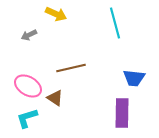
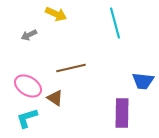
blue trapezoid: moved 9 px right, 3 px down
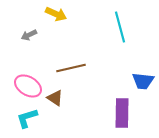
cyan line: moved 5 px right, 4 px down
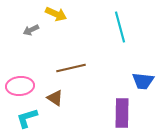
gray arrow: moved 2 px right, 5 px up
pink ellipse: moved 8 px left; rotated 36 degrees counterclockwise
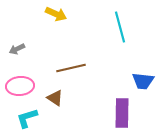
gray arrow: moved 14 px left, 19 px down
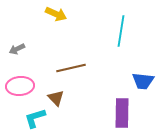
cyan line: moved 1 px right, 4 px down; rotated 24 degrees clockwise
brown triangle: moved 1 px right; rotated 12 degrees clockwise
cyan L-shape: moved 8 px right
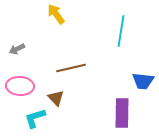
yellow arrow: rotated 150 degrees counterclockwise
pink ellipse: rotated 8 degrees clockwise
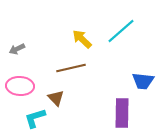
yellow arrow: moved 26 px right, 25 px down; rotated 10 degrees counterclockwise
cyan line: rotated 40 degrees clockwise
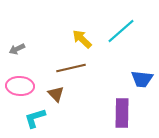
blue trapezoid: moved 1 px left, 2 px up
brown triangle: moved 4 px up
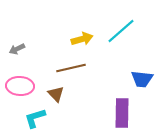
yellow arrow: rotated 120 degrees clockwise
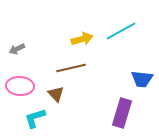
cyan line: rotated 12 degrees clockwise
purple rectangle: rotated 16 degrees clockwise
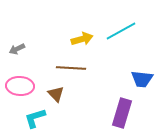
brown line: rotated 16 degrees clockwise
